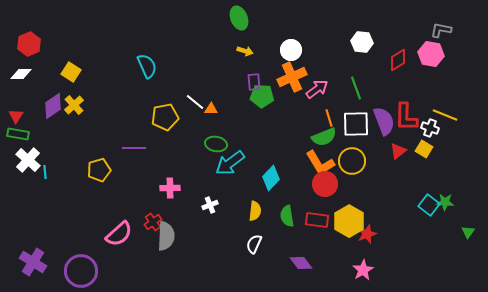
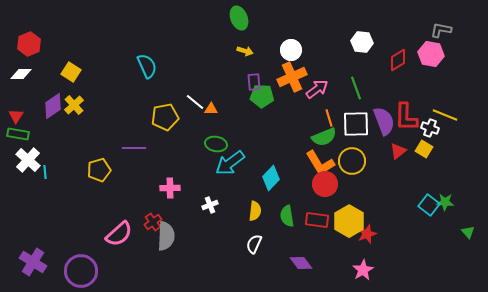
green triangle at (468, 232): rotated 16 degrees counterclockwise
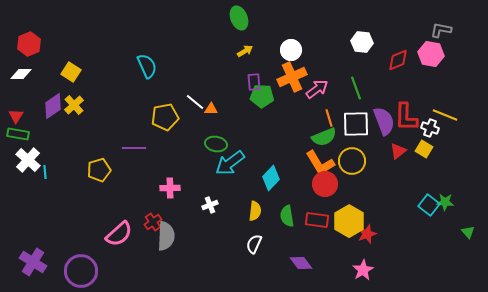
yellow arrow at (245, 51): rotated 49 degrees counterclockwise
red diamond at (398, 60): rotated 10 degrees clockwise
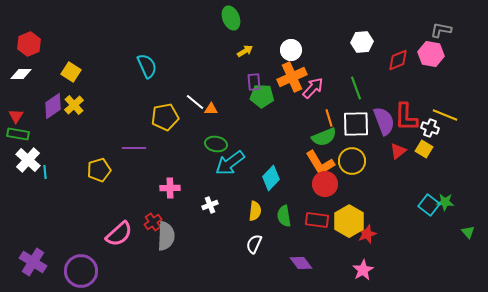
green ellipse at (239, 18): moved 8 px left
white hexagon at (362, 42): rotated 10 degrees counterclockwise
pink arrow at (317, 89): moved 4 px left, 1 px up; rotated 10 degrees counterclockwise
green semicircle at (287, 216): moved 3 px left
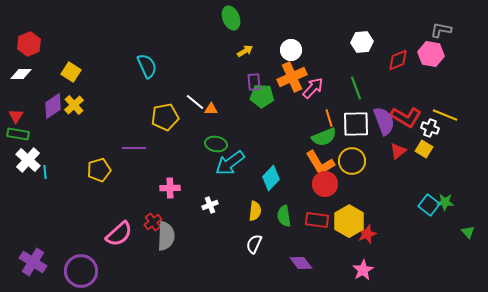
red L-shape at (406, 117): rotated 60 degrees counterclockwise
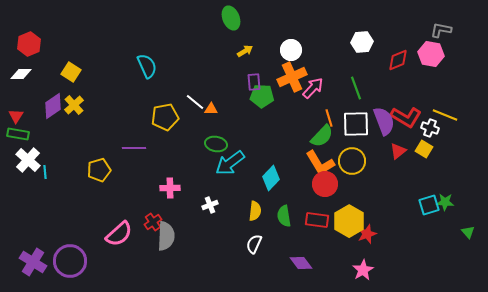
green semicircle at (324, 137): moved 2 px left, 1 px up; rotated 25 degrees counterclockwise
cyan square at (429, 205): rotated 35 degrees clockwise
purple circle at (81, 271): moved 11 px left, 10 px up
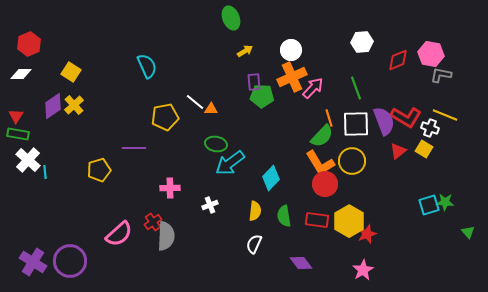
gray L-shape at (441, 30): moved 45 px down
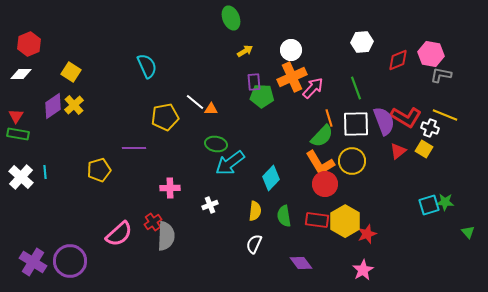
white cross at (28, 160): moved 7 px left, 17 px down
yellow hexagon at (349, 221): moved 4 px left
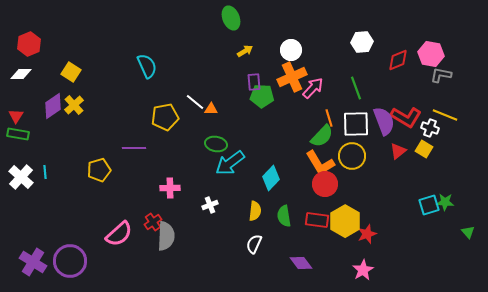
yellow circle at (352, 161): moved 5 px up
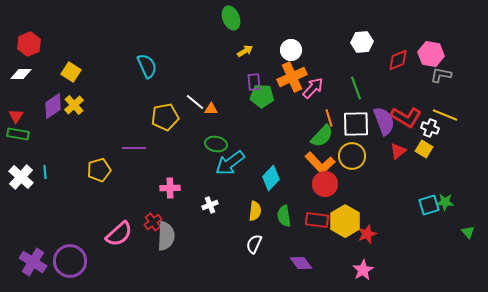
orange L-shape at (320, 163): rotated 12 degrees counterclockwise
